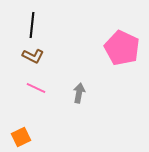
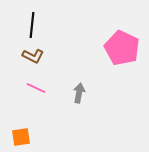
orange square: rotated 18 degrees clockwise
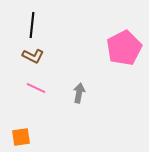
pink pentagon: moved 2 px right; rotated 20 degrees clockwise
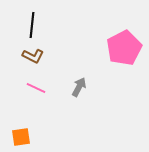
gray arrow: moved 6 px up; rotated 18 degrees clockwise
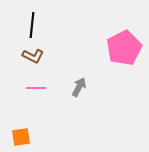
pink line: rotated 24 degrees counterclockwise
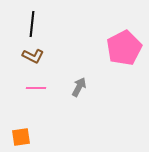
black line: moved 1 px up
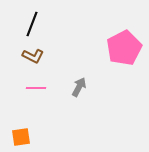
black line: rotated 15 degrees clockwise
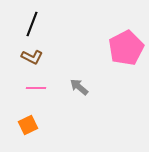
pink pentagon: moved 2 px right
brown L-shape: moved 1 px left, 1 px down
gray arrow: rotated 78 degrees counterclockwise
orange square: moved 7 px right, 12 px up; rotated 18 degrees counterclockwise
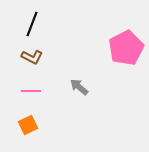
pink line: moved 5 px left, 3 px down
